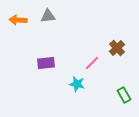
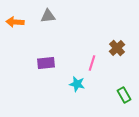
orange arrow: moved 3 px left, 2 px down
pink line: rotated 28 degrees counterclockwise
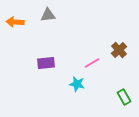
gray triangle: moved 1 px up
brown cross: moved 2 px right, 2 px down
pink line: rotated 42 degrees clockwise
green rectangle: moved 2 px down
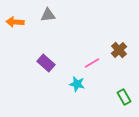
purple rectangle: rotated 48 degrees clockwise
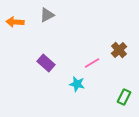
gray triangle: moved 1 px left; rotated 21 degrees counterclockwise
green rectangle: rotated 56 degrees clockwise
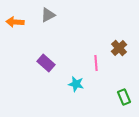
gray triangle: moved 1 px right
brown cross: moved 2 px up
pink line: moved 4 px right; rotated 63 degrees counterclockwise
cyan star: moved 1 px left
green rectangle: rotated 49 degrees counterclockwise
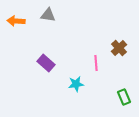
gray triangle: rotated 35 degrees clockwise
orange arrow: moved 1 px right, 1 px up
cyan star: rotated 21 degrees counterclockwise
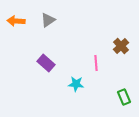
gray triangle: moved 5 px down; rotated 42 degrees counterclockwise
brown cross: moved 2 px right, 2 px up
cyan star: rotated 14 degrees clockwise
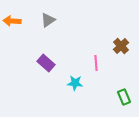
orange arrow: moved 4 px left
cyan star: moved 1 px left, 1 px up
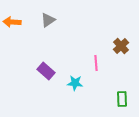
orange arrow: moved 1 px down
purple rectangle: moved 8 px down
green rectangle: moved 2 px left, 2 px down; rotated 21 degrees clockwise
